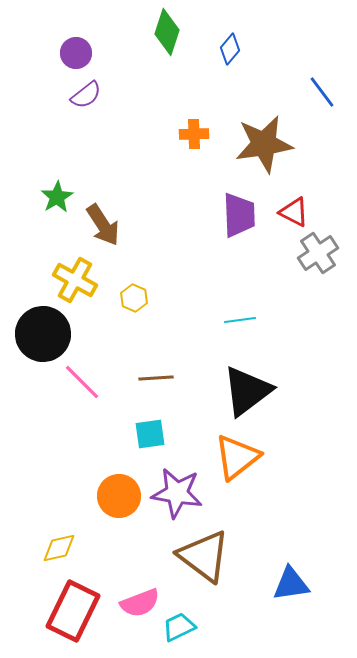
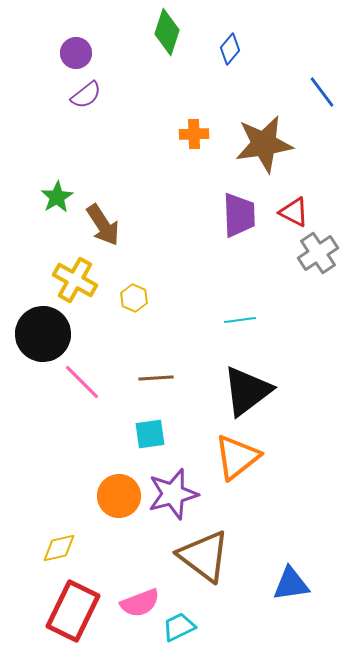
purple star: moved 4 px left, 1 px down; rotated 24 degrees counterclockwise
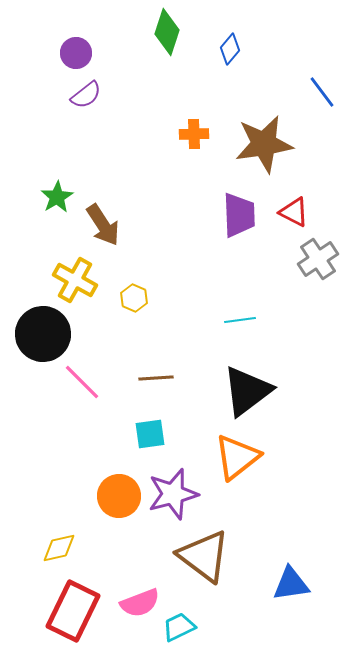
gray cross: moved 6 px down
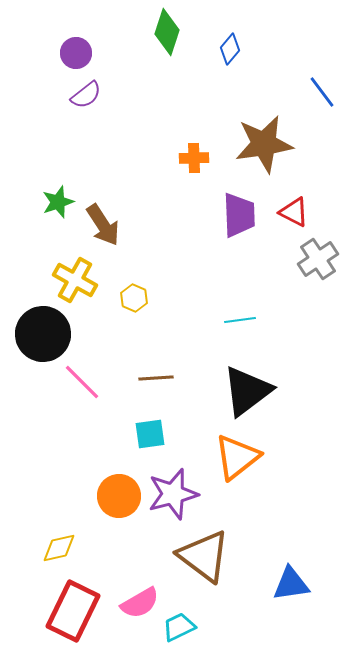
orange cross: moved 24 px down
green star: moved 1 px right, 5 px down; rotated 12 degrees clockwise
pink semicircle: rotated 9 degrees counterclockwise
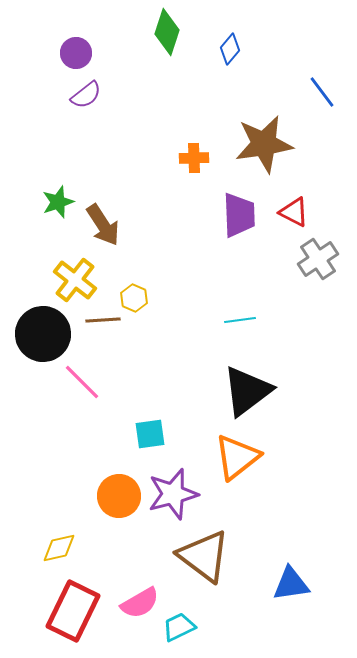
yellow cross: rotated 9 degrees clockwise
brown line: moved 53 px left, 58 px up
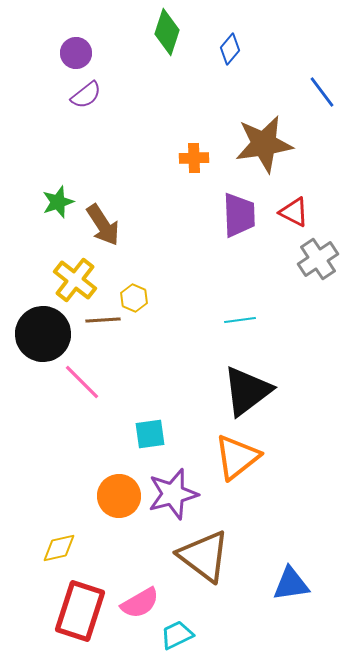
red rectangle: moved 7 px right; rotated 8 degrees counterclockwise
cyan trapezoid: moved 2 px left, 8 px down
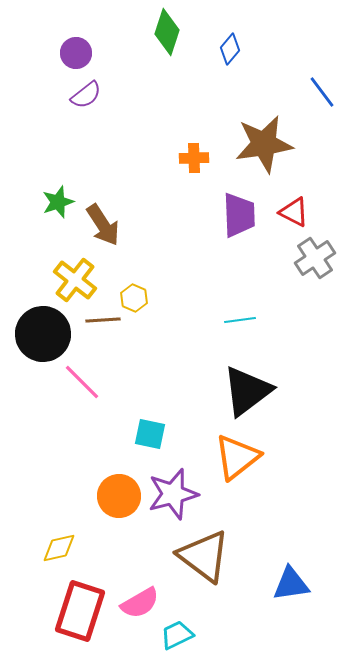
gray cross: moved 3 px left, 1 px up
cyan square: rotated 20 degrees clockwise
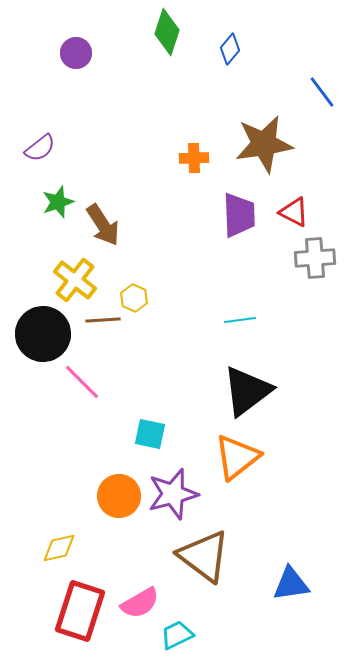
purple semicircle: moved 46 px left, 53 px down
gray cross: rotated 30 degrees clockwise
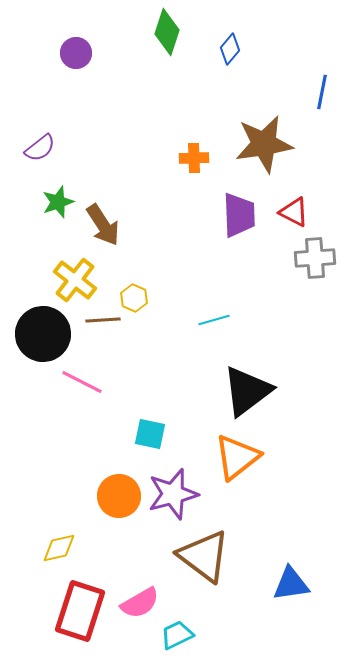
blue line: rotated 48 degrees clockwise
cyan line: moved 26 px left; rotated 8 degrees counterclockwise
pink line: rotated 18 degrees counterclockwise
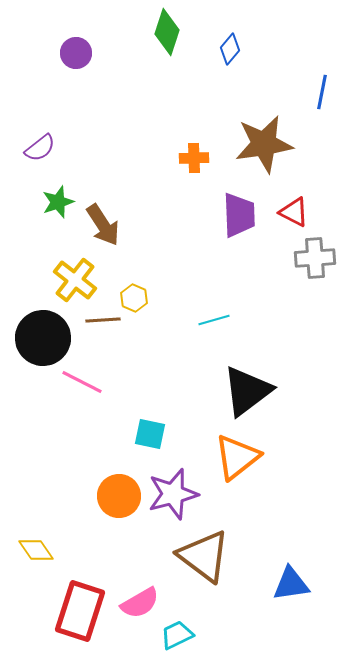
black circle: moved 4 px down
yellow diamond: moved 23 px left, 2 px down; rotated 69 degrees clockwise
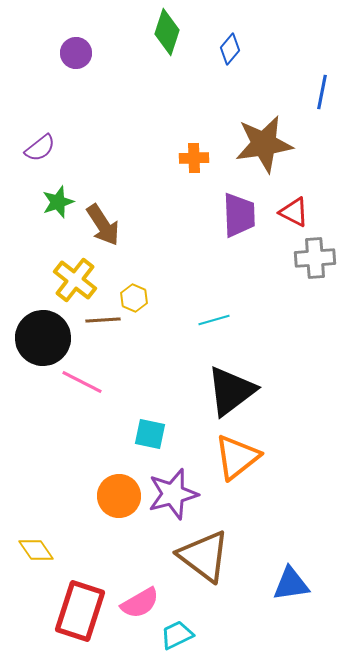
black triangle: moved 16 px left
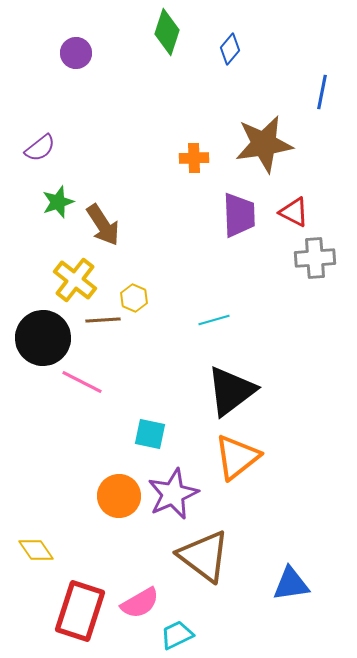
purple star: rotated 9 degrees counterclockwise
